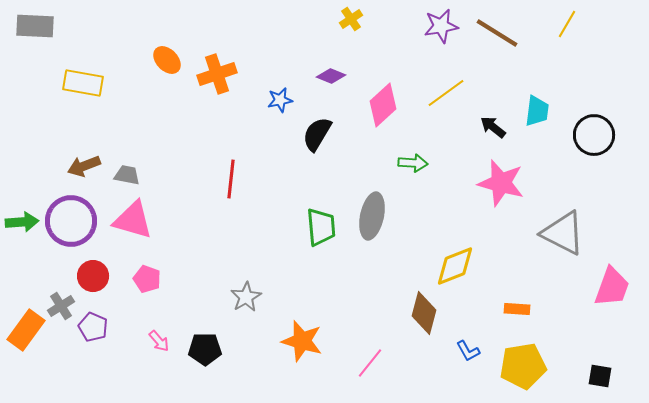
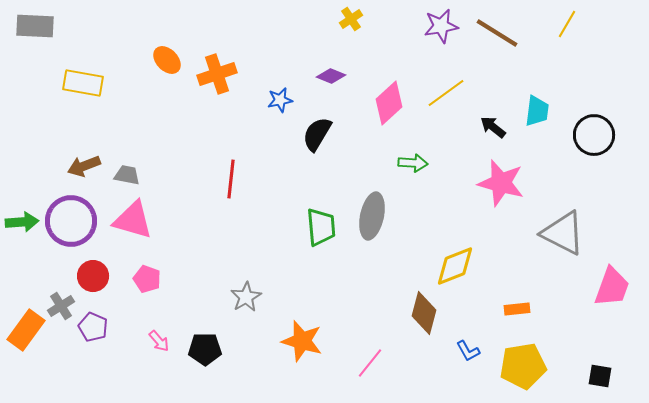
pink diamond at (383, 105): moved 6 px right, 2 px up
orange rectangle at (517, 309): rotated 10 degrees counterclockwise
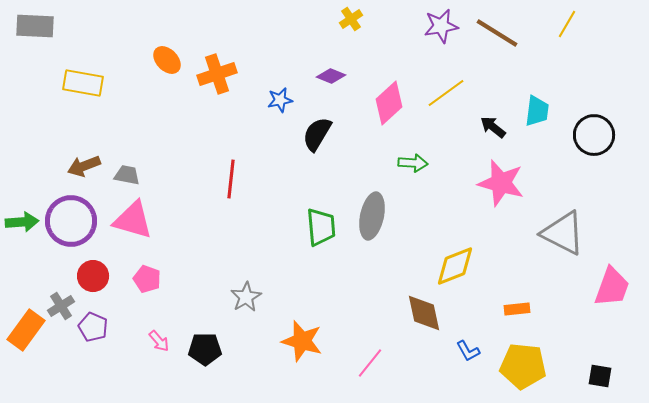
brown diamond at (424, 313): rotated 27 degrees counterclockwise
yellow pentagon at (523, 366): rotated 15 degrees clockwise
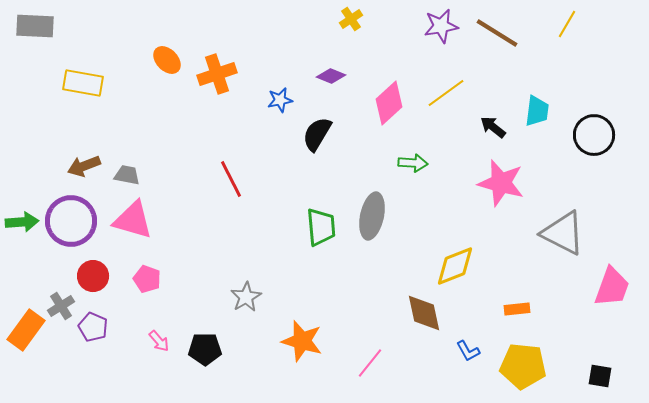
red line at (231, 179): rotated 33 degrees counterclockwise
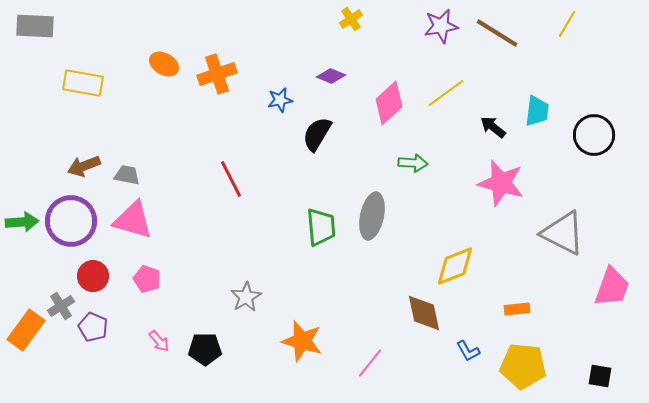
orange ellipse at (167, 60): moved 3 px left, 4 px down; rotated 16 degrees counterclockwise
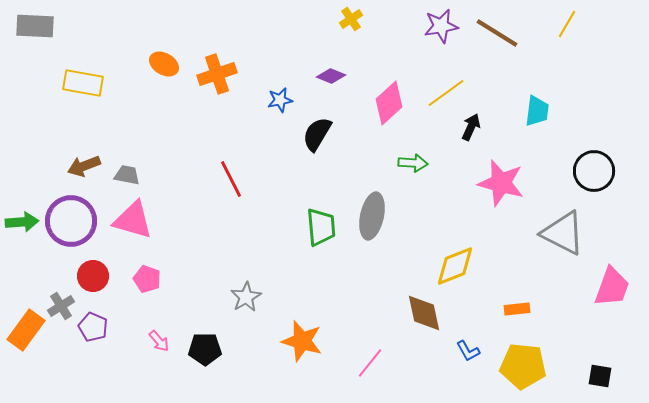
black arrow at (493, 127): moved 22 px left; rotated 76 degrees clockwise
black circle at (594, 135): moved 36 px down
